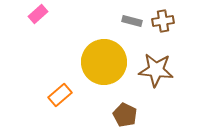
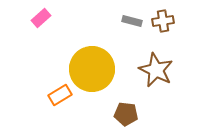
pink rectangle: moved 3 px right, 4 px down
yellow circle: moved 12 px left, 7 px down
brown star: rotated 20 degrees clockwise
orange rectangle: rotated 10 degrees clockwise
brown pentagon: moved 1 px right, 1 px up; rotated 20 degrees counterclockwise
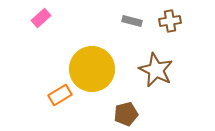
brown cross: moved 7 px right
brown pentagon: rotated 20 degrees counterclockwise
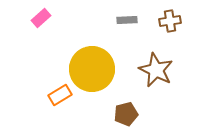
gray rectangle: moved 5 px left, 1 px up; rotated 18 degrees counterclockwise
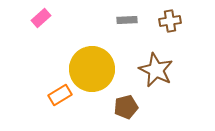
brown pentagon: moved 7 px up
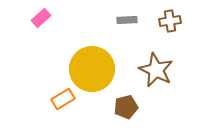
orange rectangle: moved 3 px right, 4 px down
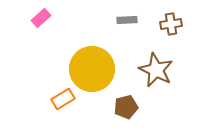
brown cross: moved 1 px right, 3 px down
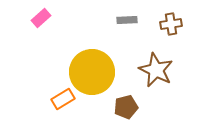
yellow circle: moved 3 px down
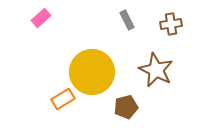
gray rectangle: rotated 66 degrees clockwise
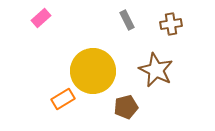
yellow circle: moved 1 px right, 1 px up
